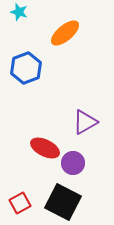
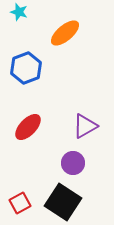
purple triangle: moved 4 px down
red ellipse: moved 17 px left, 21 px up; rotated 72 degrees counterclockwise
black square: rotated 6 degrees clockwise
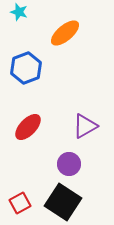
purple circle: moved 4 px left, 1 px down
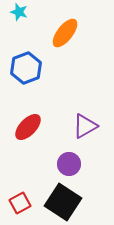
orange ellipse: rotated 12 degrees counterclockwise
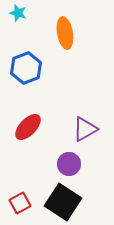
cyan star: moved 1 px left, 1 px down
orange ellipse: rotated 48 degrees counterclockwise
purple triangle: moved 3 px down
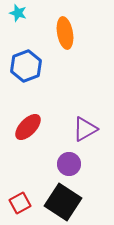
blue hexagon: moved 2 px up
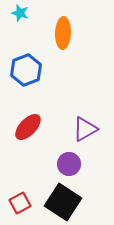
cyan star: moved 2 px right
orange ellipse: moved 2 px left; rotated 12 degrees clockwise
blue hexagon: moved 4 px down
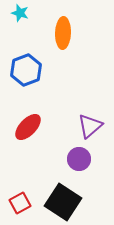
purple triangle: moved 5 px right, 3 px up; rotated 12 degrees counterclockwise
purple circle: moved 10 px right, 5 px up
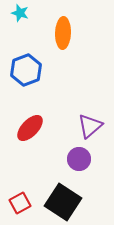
red ellipse: moved 2 px right, 1 px down
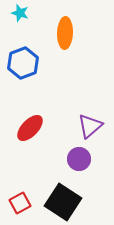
orange ellipse: moved 2 px right
blue hexagon: moved 3 px left, 7 px up
